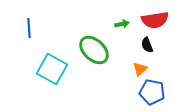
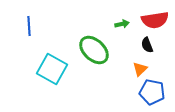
blue line: moved 2 px up
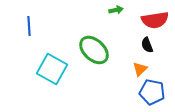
green arrow: moved 6 px left, 14 px up
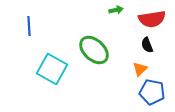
red semicircle: moved 3 px left, 1 px up
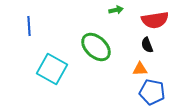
red semicircle: moved 3 px right, 1 px down
green ellipse: moved 2 px right, 3 px up
orange triangle: rotated 42 degrees clockwise
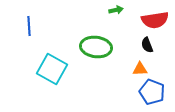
green ellipse: rotated 36 degrees counterclockwise
blue pentagon: rotated 10 degrees clockwise
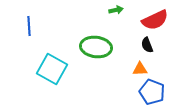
red semicircle: rotated 16 degrees counterclockwise
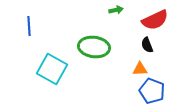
green ellipse: moved 2 px left
blue pentagon: moved 1 px up
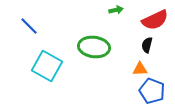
blue line: rotated 42 degrees counterclockwise
black semicircle: rotated 35 degrees clockwise
cyan square: moved 5 px left, 3 px up
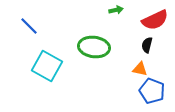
orange triangle: rotated 14 degrees clockwise
